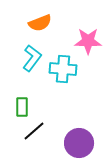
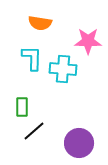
orange semicircle: rotated 30 degrees clockwise
cyan L-shape: rotated 36 degrees counterclockwise
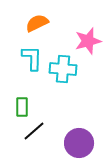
orange semicircle: moved 3 px left; rotated 145 degrees clockwise
pink star: rotated 16 degrees counterclockwise
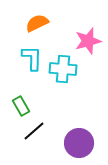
green rectangle: moved 1 px left, 1 px up; rotated 30 degrees counterclockwise
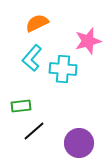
cyan L-shape: rotated 140 degrees counterclockwise
green rectangle: rotated 66 degrees counterclockwise
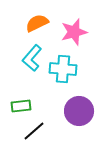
pink star: moved 14 px left, 9 px up
purple circle: moved 32 px up
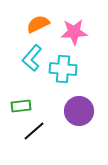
orange semicircle: moved 1 px right, 1 px down
pink star: rotated 12 degrees clockwise
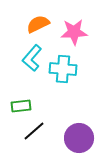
purple circle: moved 27 px down
